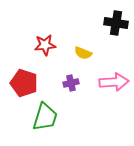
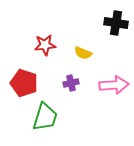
pink arrow: moved 3 px down
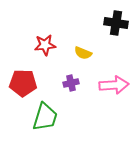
red pentagon: moved 1 px left; rotated 16 degrees counterclockwise
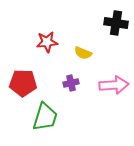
red star: moved 2 px right, 3 px up
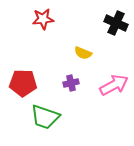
black cross: rotated 15 degrees clockwise
red star: moved 4 px left, 23 px up
pink arrow: rotated 24 degrees counterclockwise
green trapezoid: rotated 92 degrees clockwise
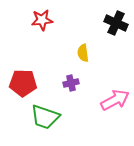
red star: moved 1 px left, 1 px down
yellow semicircle: rotated 60 degrees clockwise
pink arrow: moved 1 px right, 15 px down
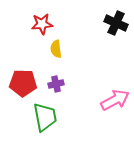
red star: moved 4 px down
yellow semicircle: moved 27 px left, 4 px up
purple cross: moved 15 px left, 1 px down
green trapezoid: rotated 120 degrees counterclockwise
